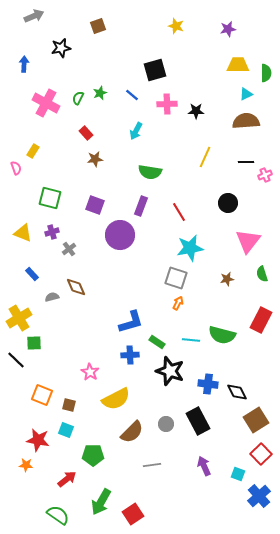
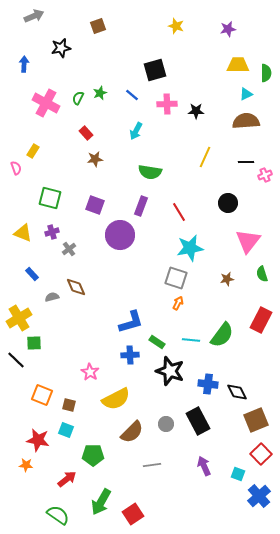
green semicircle at (222, 335): rotated 68 degrees counterclockwise
brown square at (256, 420): rotated 10 degrees clockwise
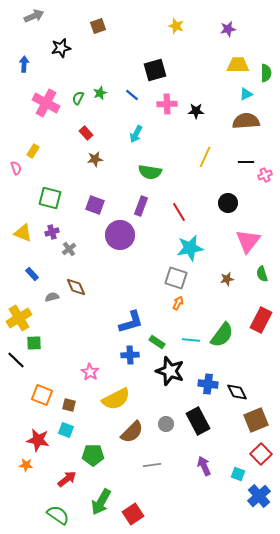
cyan arrow at (136, 131): moved 3 px down
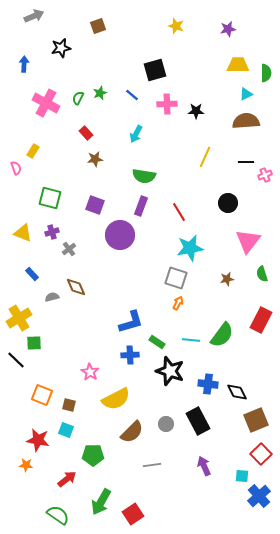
green semicircle at (150, 172): moved 6 px left, 4 px down
cyan square at (238, 474): moved 4 px right, 2 px down; rotated 16 degrees counterclockwise
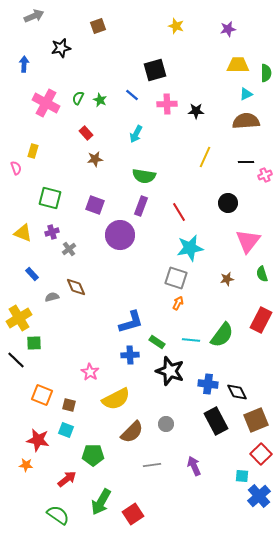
green star at (100, 93): moved 7 px down; rotated 24 degrees counterclockwise
yellow rectangle at (33, 151): rotated 16 degrees counterclockwise
black rectangle at (198, 421): moved 18 px right
purple arrow at (204, 466): moved 10 px left
